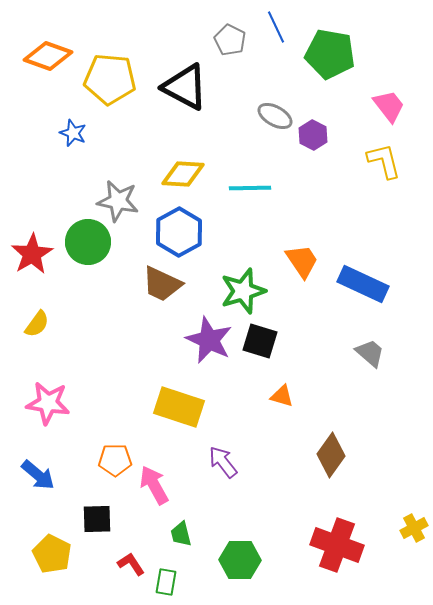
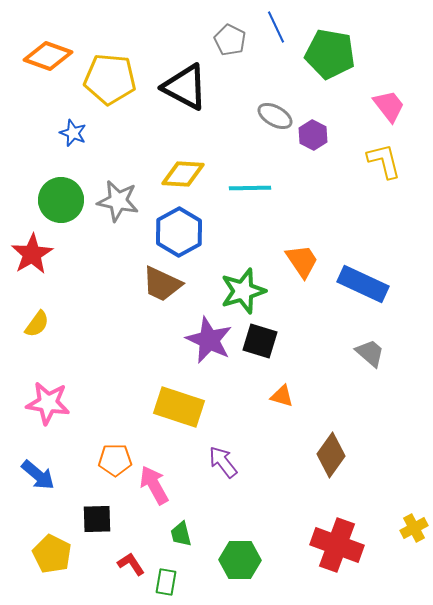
green circle at (88, 242): moved 27 px left, 42 px up
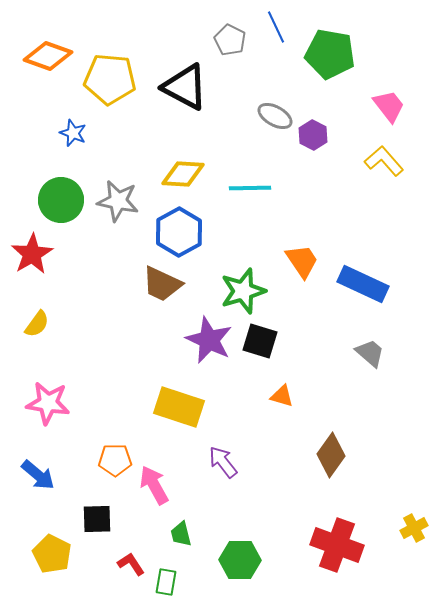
yellow L-shape at (384, 161): rotated 27 degrees counterclockwise
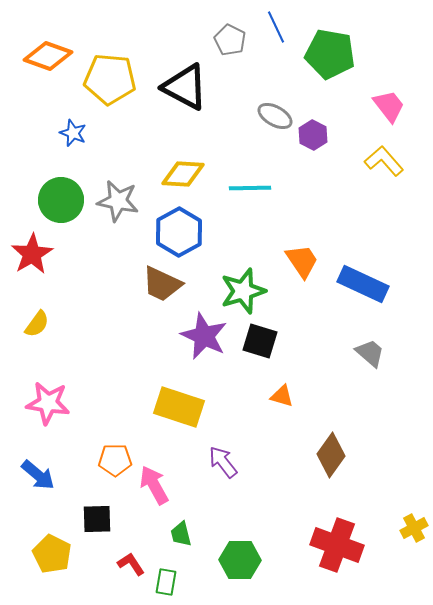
purple star at (209, 340): moved 5 px left, 4 px up
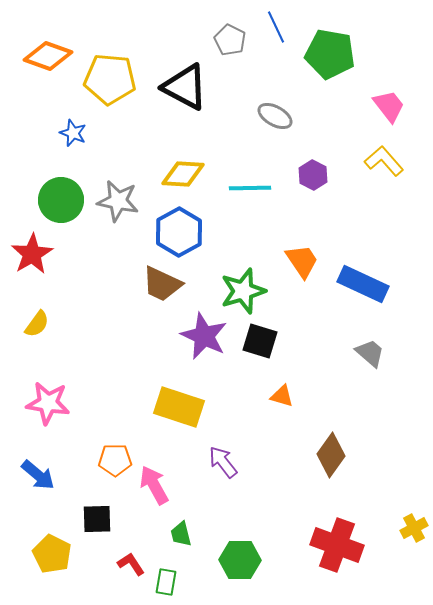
purple hexagon at (313, 135): moved 40 px down
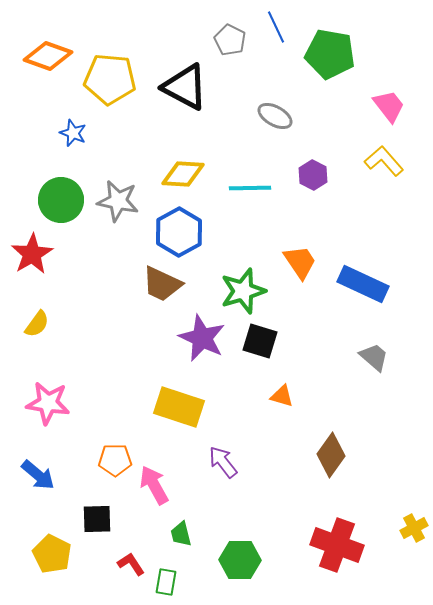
orange trapezoid at (302, 261): moved 2 px left, 1 px down
purple star at (204, 336): moved 2 px left, 2 px down
gray trapezoid at (370, 353): moved 4 px right, 4 px down
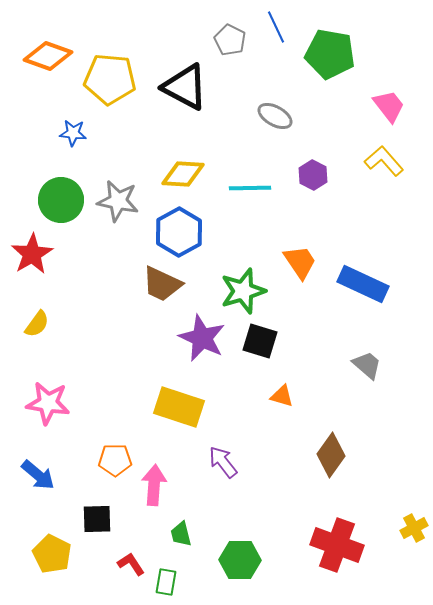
blue star at (73, 133): rotated 16 degrees counterclockwise
gray trapezoid at (374, 357): moved 7 px left, 8 px down
pink arrow at (154, 485): rotated 33 degrees clockwise
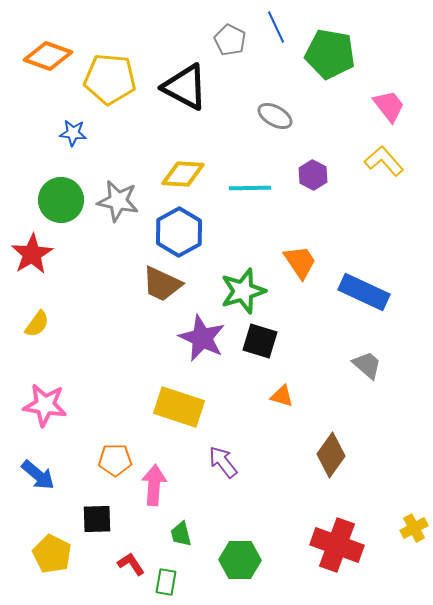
blue rectangle at (363, 284): moved 1 px right, 8 px down
pink star at (48, 403): moved 3 px left, 2 px down
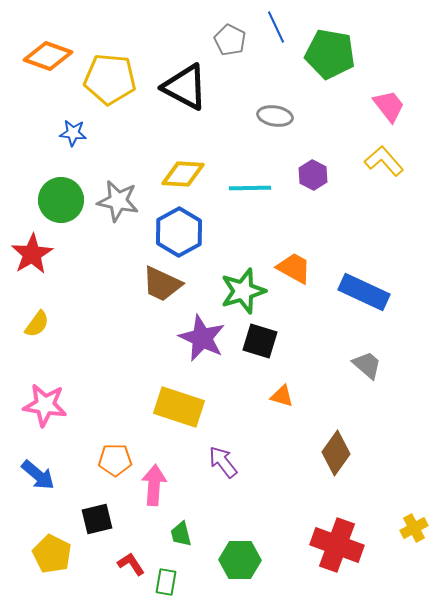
gray ellipse at (275, 116): rotated 20 degrees counterclockwise
orange trapezoid at (300, 262): moved 6 px left, 6 px down; rotated 27 degrees counterclockwise
brown diamond at (331, 455): moved 5 px right, 2 px up
black square at (97, 519): rotated 12 degrees counterclockwise
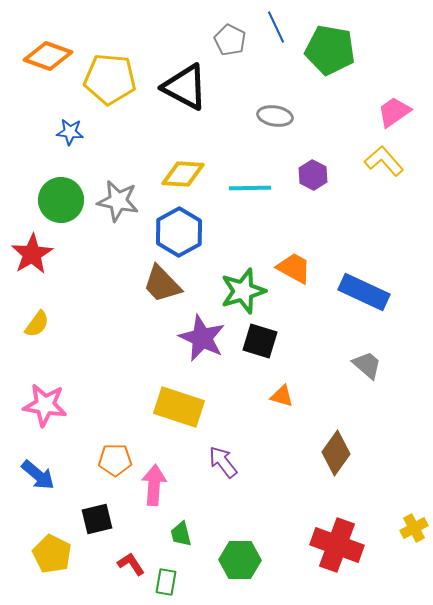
green pentagon at (330, 54): moved 4 px up
pink trapezoid at (389, 106): moved 5 px right, 6 px down; rotated 87 degrees counterclockwise
blue star at (73, 133): moved 3 px left, 1 px up
brown trapezoid at (162, 284): rotated 21 degrees clockwise
